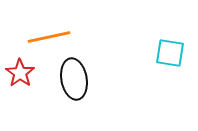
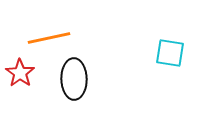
orange line: moved 1 px down
black ellipse: rotated 9 degrees clockwise
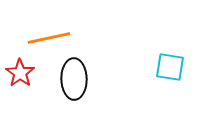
cyan square: moved 14 px down
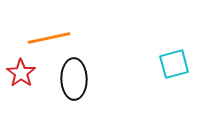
cyan square: moved 4 px right, 3 px up; rotated 24 degrees counterclockwise
red star: moved 1 px right
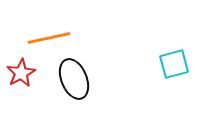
red star: rotated 8 degrees clockwise
black ellipse: rotated 21 degrees counterclockwise
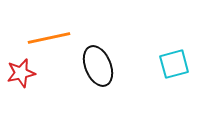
red star: rotated 16 degrees clockwise
black ellipse: moved 24 px right, 13 px up
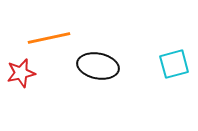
black ellipse: rotated 57 degrees counterclockwise
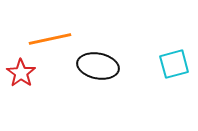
orange line: moved 1 px right, 1 px down
red star: rotated 24 degrees counterclockwise
